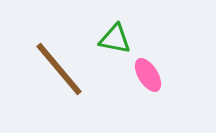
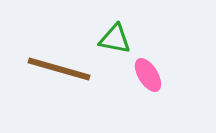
brown line: rotated 34 degrees counterclockwise
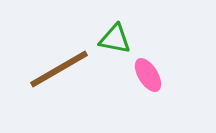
brown line: rotated 46 degrees counterclockwise
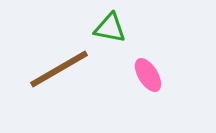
green triangle: moved 5 px left, 11 px up
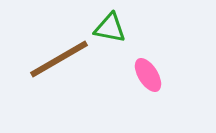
brown line: moved 10 px up
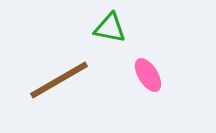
brown line: moved 21 px down
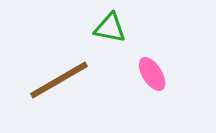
pink ellipse: moved 4 px right, 1 px up
